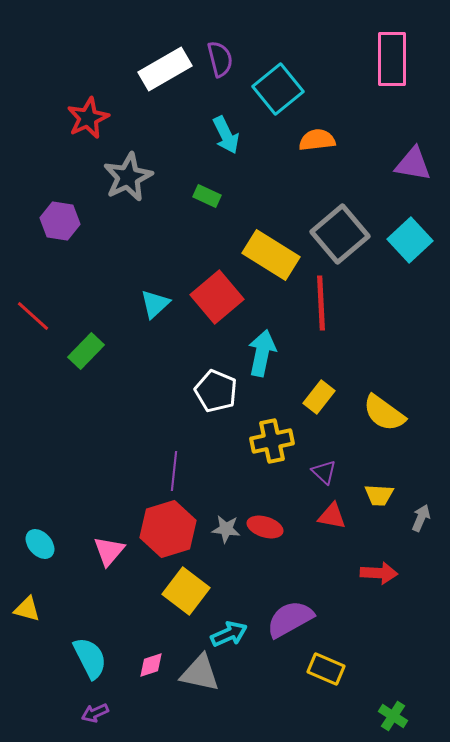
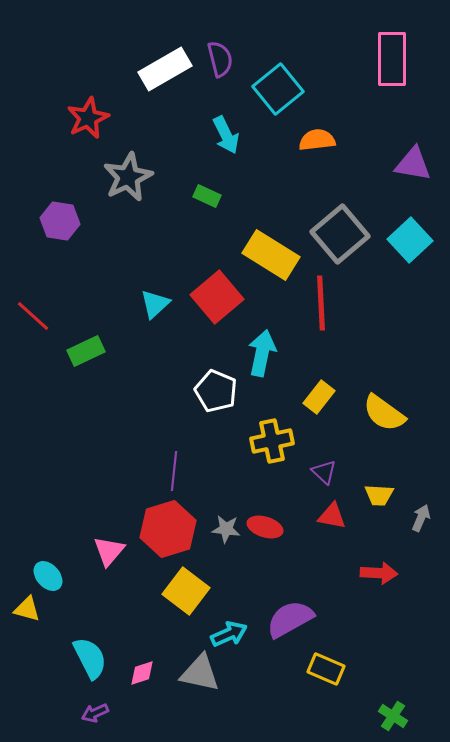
green rectangle at (86, 351): rotated 21 degrees clockwise
cyan ellipse at (40, 544): moved 8 px right, 32 px down
pink diamond at (151, 665): moved 9 px left, 8 px down
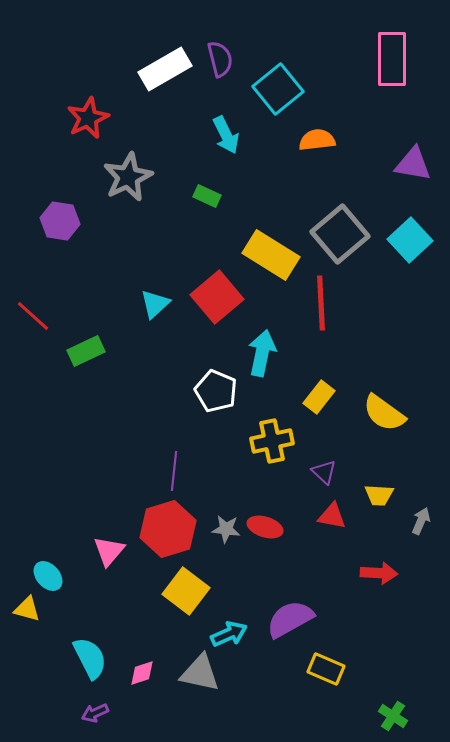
gray arrow at (421, 518): moved 3 px down
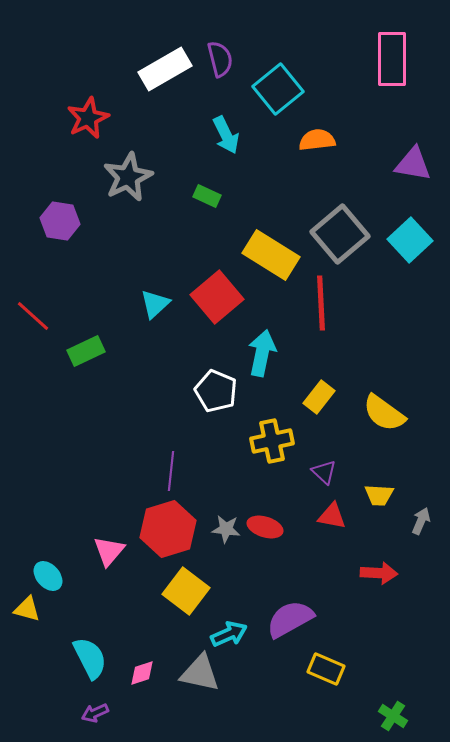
purple line at (174, 471): moved 3 px left
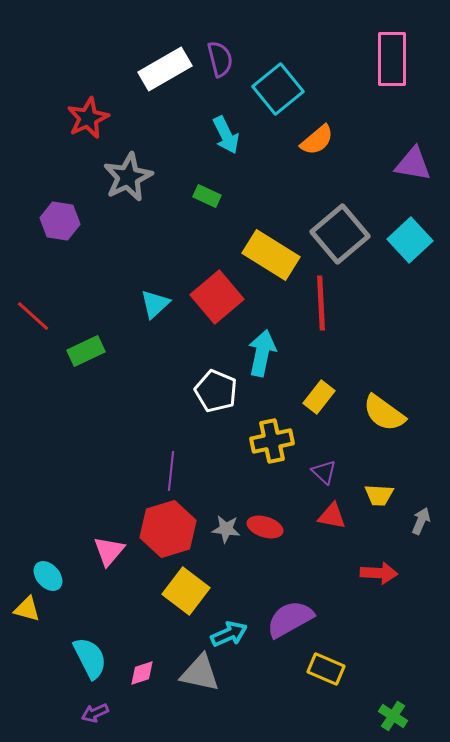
orange semicircle at (317, 140): rotated 147 degrees clockwise
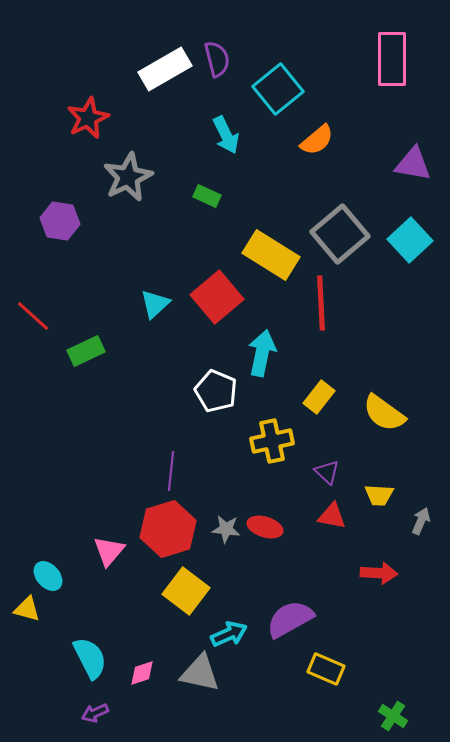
purple semicircle at (220, 59): moved 3 px left
purple triangle at (324, 472): moved 3 px right
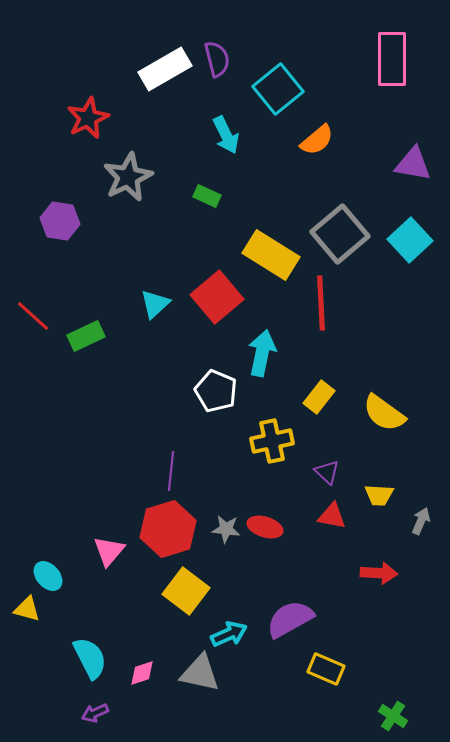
green rectangle at (86, 351): moved 15 px up
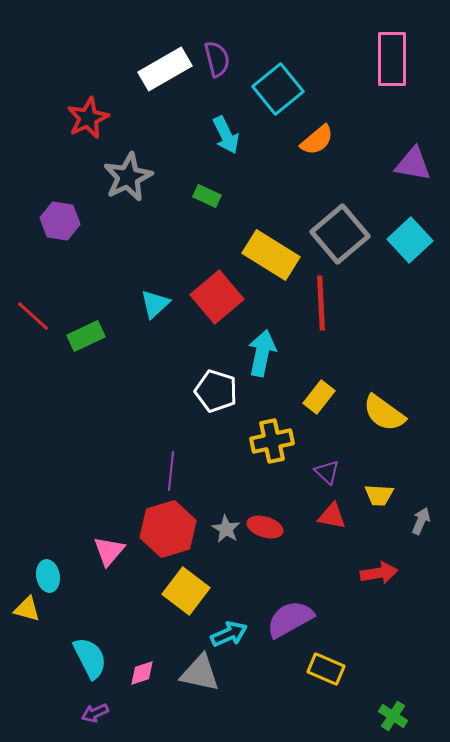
white pentagon at (216, 391): rotated 6 degrees counterclockwise
gray star at (226, 529): rotated 24 degrees clockwise
red arrow at (379, 573): rotated 12 degrees counterclockwise
cyan ellipse at (48, 576): rotated 32 degrees clockwise
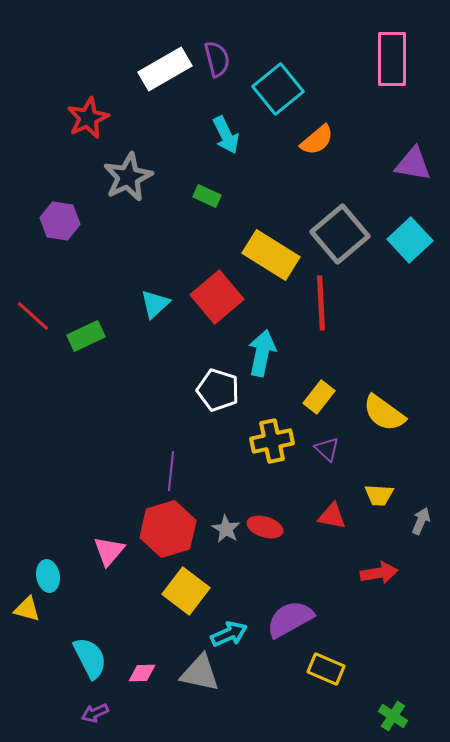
white pentagon at (216, 391): moved 2 px right, 1 px up
purple triangle at (327, 472): moved 23 px up
pink diamond at (142, 673): rotated 16 degrees clockwise
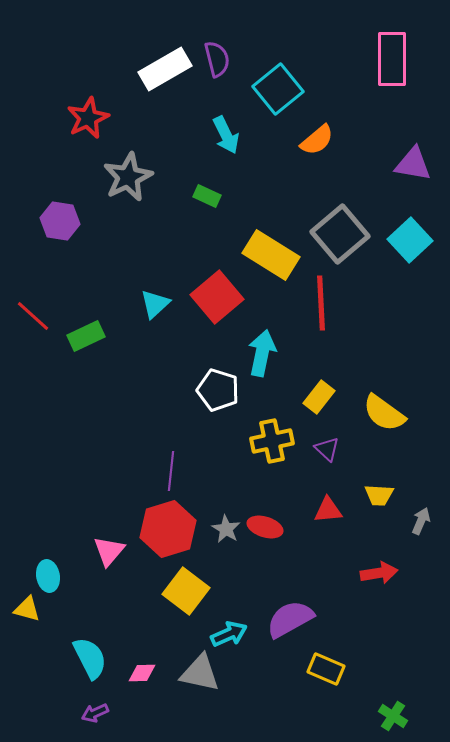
red triangle at (332, 516): moved 4 px left, 6 px up; rotated 16 degrees counterclockwise
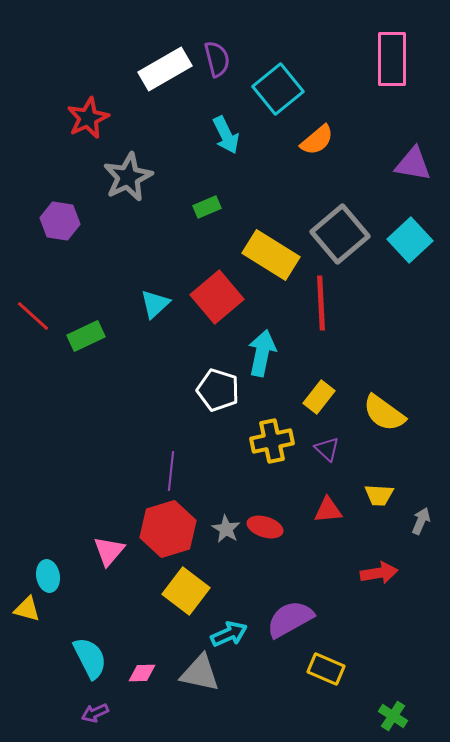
green rectangle at (207, 196): moved 11 px down; rotated 48 degrees counterclockwise
